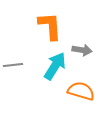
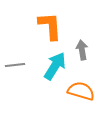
gray arrow: rotated 108 degrees counterclockwise
gray line: moved 2 px right
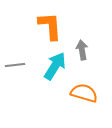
orange semicircle: moved 3 px right, 2 px down
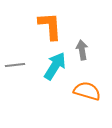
orange semicircle: moved 3 px right, 2 px up
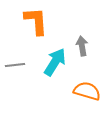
orange L-shape: moved 14 px left, 5 px up
gray arrow: moved 4 px up
cyan arrow: moved 4 px up
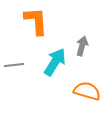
gray arrow: rotated 24 degrees clockwise
gray line: moved 1 px left
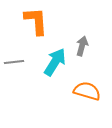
gray line: moved 3 px up
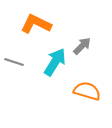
orange L-shape: moved 3 px down; rotated 60 degrees counterclockwise
gray arrow: rotated 30 degrees clockwise
gray line: rotated 24 degrees clockwise
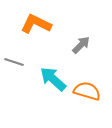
gray arrow: moved 1 px left, 1 px up
cyan arrow: moved 2 px left, 17 px down; rotated 80 degrees counterclockwise
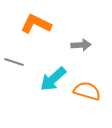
gray arrow: rotated 42 degrees clockwise
cyan arrow: rotated 84 degrees counterclockwise
